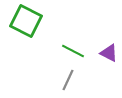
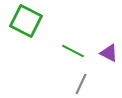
gray line: moved 13 px right, 4 px down
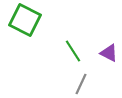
green square: moved 1 px left, 1 px up
green line: rotated 30 degrees clockwise
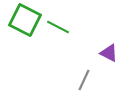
green line: moved 15 px left, 24 px up; rotated 30 degrees counterclockwise
gray line: moved 3 px right, 4 px up
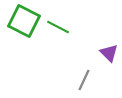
green square: moved 1 px left, 1 px down
purple triangle: rotated 18 degrees clockwise
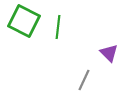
green line: rotated 70 degrees clockwise
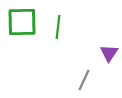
green square: moved 2 px left, 1 px down; rotated 28 degrees counterclockwise
purple triangle: rotated 18 degrees clockwise
